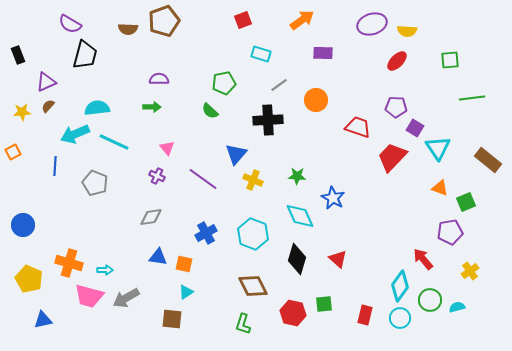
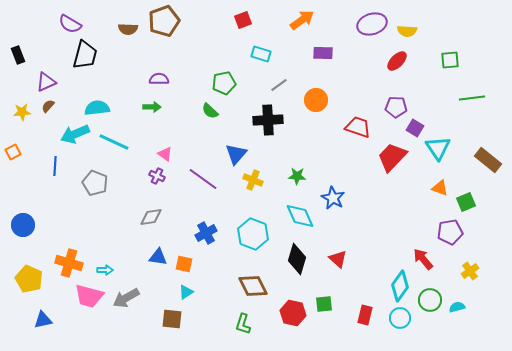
pink triangle at (167, 148): moved 2 px left, 6 px down; rotated 14 degrees counterclockwise
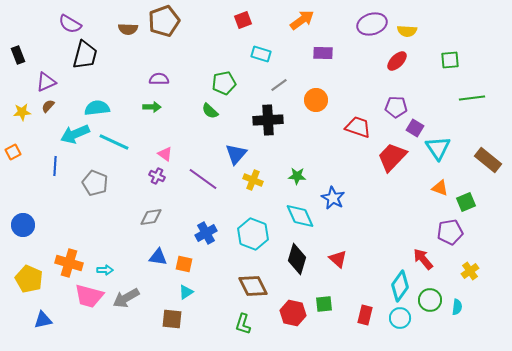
cyan semicircle at (457, 307): rotated 112 degrees clockwise
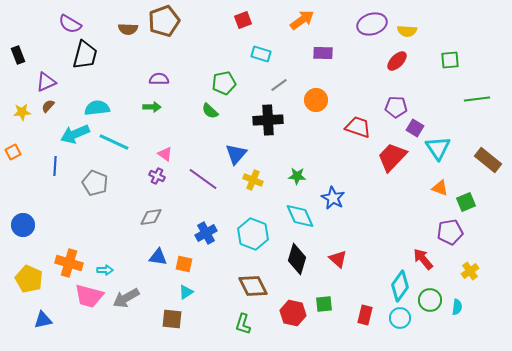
green line at (472, 98): moved 5 px right, 1 px down
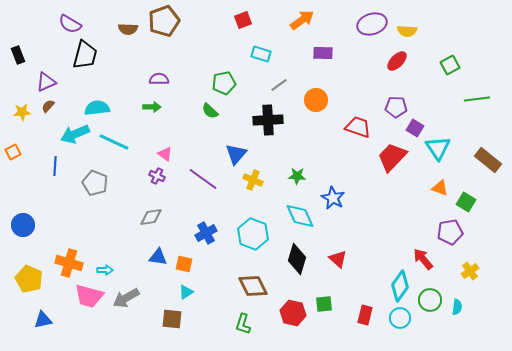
green square at (450, 60): moved 5 px down; rotated 24 degrees counterclockwise
green square at (466, 202): rotated 36 degrees counterclockwise
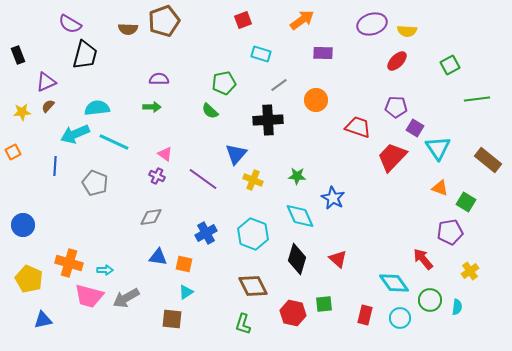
cyan diamond at (400, 286): moved 6 px left, 3 px up; rotated 72 degrees counterclockwise
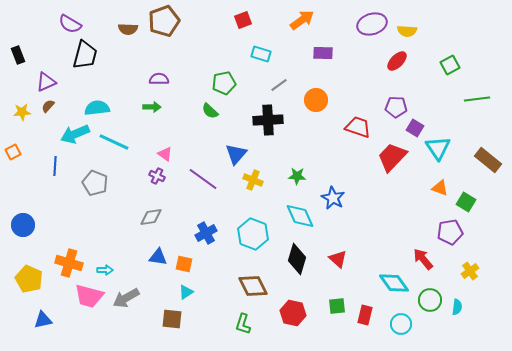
green square at (324, 304): moved 13 px right, 2 px down
cyan circle at (400, 318): moved 1 px right, 6 px down
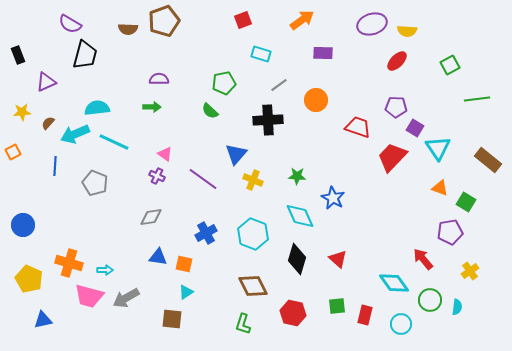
brown semicircle at (48, 106): moved 17 px down
